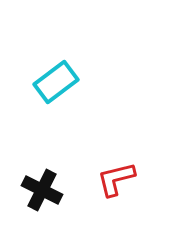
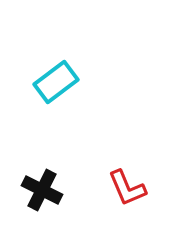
red L-shape: moved 11 px right, 9 px down; rotated 99 degrees counterclockwise
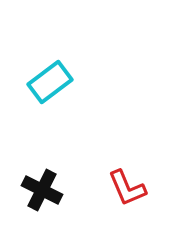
cyan rectangle: moved 6 px left
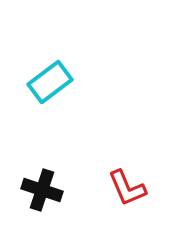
black cross: rotated 9 degrees counterclockwise
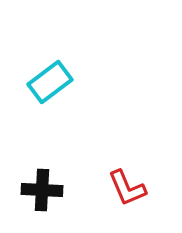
black cross: rotated 15 degrees counterclockwise
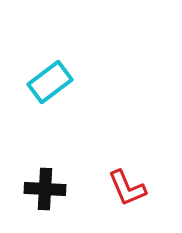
black cross: moved 3 px right, 1 px up
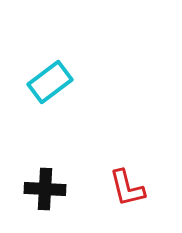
red L-shape: rotated 9 degrees clockwise
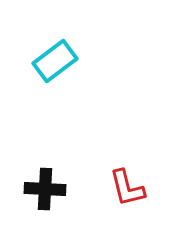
cyan rectangle: moved 5 px right, 21 px up
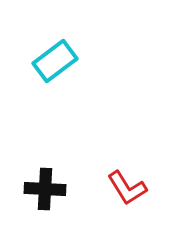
red L-shape: rotated 18 degrees counterclockwise
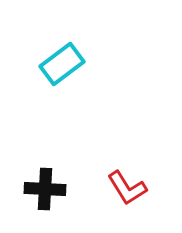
cyan rectangle: moved 7 px right, 3 px down
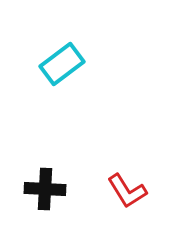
red L-shape: moved 3 px down
